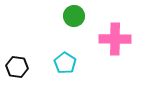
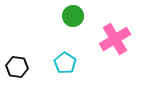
green circle: moved 1 px left
pink cross: rotated 32 degrees counterclockwise
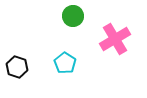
black hexagon: rotated 10 degrees clockwise
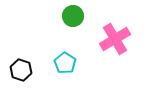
black hexagon: moved 4 px right, 3 px down
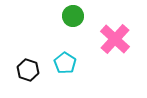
pink cross: rotated 16 degrees counterclockwise
black hexagon: moved 7 px right
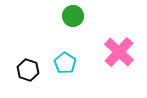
pink cross: moved 4 px right, 13 px down
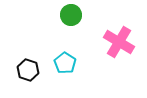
green circle: moved 2 px left, 1 px up
pink cross: moved 10 px up; rotated 12 degrees counterclockwise
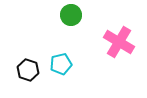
cyan pentagon: moved 4 px left, 1 px down; rotated 25 degrees clockwise
